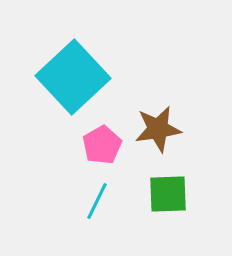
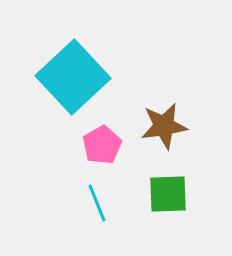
brown star: moved 6 px right, 3 px up
cyan line: moved 2 px down; rotated 48 degrees counterclockwise
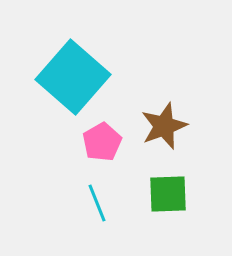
cyan square: rotated 6 degrees counterclockwise
brown star: rotated 12 degrees counterclockwise
pink pentagon: moved 3 px up
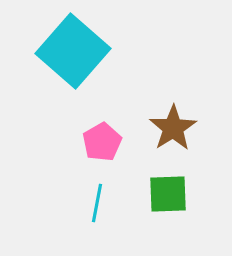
cyan square: moved 26 px up
brown star: moved 9 px right, 2 px down; rotated 12 degrees counterclockwise
cyan line: rotated 33 degrees clockwise
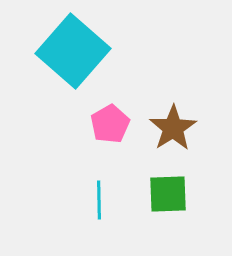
pink pentagon: moved 8 px right, 18 px up
cyan line: moved 2 px right, 3 px up; rotated 12 degrees counterclockwise
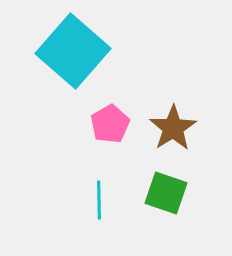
green square: moved 2 px left, 1 px up; rotated 21 degrees clockwise
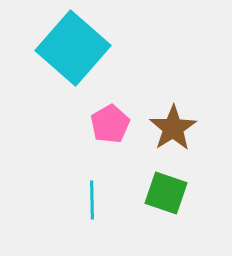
cyan square: moved 3 px up
cyan line: moved 7 px left
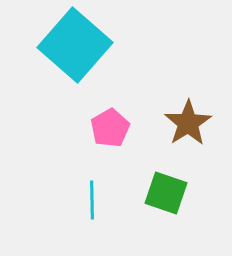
cyan square: moved 2 px right, 3 px up
pink pentagon: moved 4 px down
brown star: moved 15 px right, 5 px up
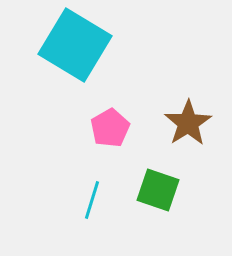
cyan square: rotated 10 degrees counterclockwise
green square: moved 8 px left, 3 px up
cyan line: rotated 18 degrees clockwise
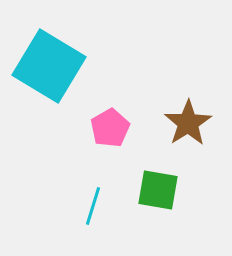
cyan square: moved 26 px left, 21 px down
green square: rotated 9 degrees counterclockwise
cyan line: moved 1 px right, 6 px down
